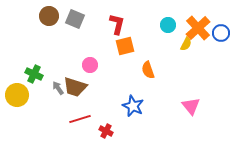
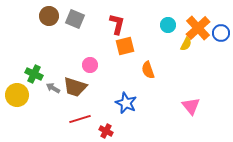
gray arrow: moved 5 px left; rotated 24 degrees counterclockwise
blue star: moved 7 px left, 3 px up
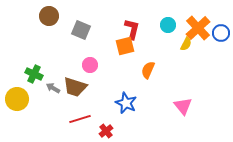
gray square: moved 6 px right, 11 px down
red L-shape: moved 15 px right, 5 px down
orange semicircle: rotated 42 degrees clockwise
yellow circle: moved 4 px down
pink triangle: moved 8 px left
red cross: rotated 24 degrees clockwise
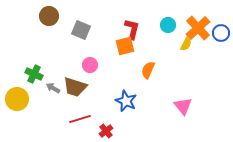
blue star: moved 2 px up
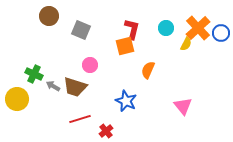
cyan circle: moved 2 px left, 3 px down
gray arrow: moved 2 px up
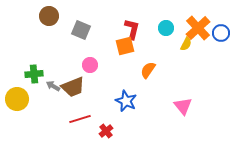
orange semicircle: rotated 12 degrees clockwise
green cross: rotated 30 degrees counterclockwise
brown trapezoid: moved 2 px left; rotated 40 degrees counterclockwise
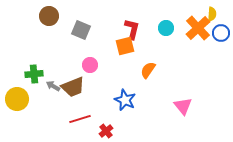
yellow semicircle: moved 26 px right, 30 px up; rotated 24 degrees counterclockwise
blue star: moved 1 px left, 1 px up
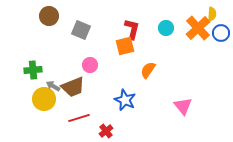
green cross: moved 1 px left, 4 px up
yellow circle: moved 27 px right
red line: moved 1 px left, 1 px up
